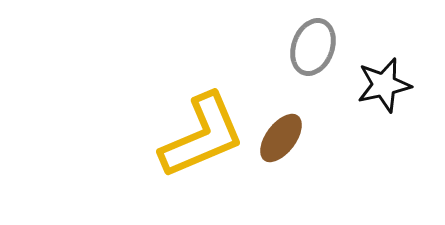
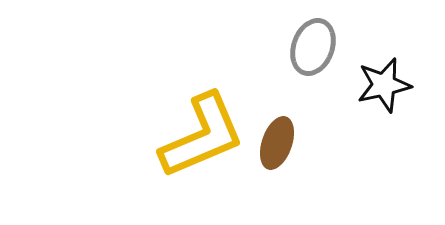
brown ellipse: moved 4 px left, 5 px down; rotated 18 degrees counterclockwise
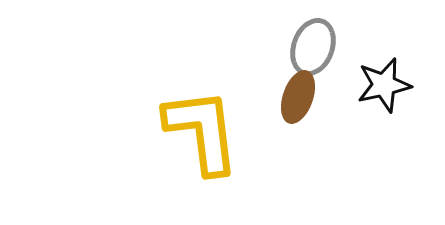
yellow L-shape: moved 5 px up; rotated 74 degrees counterclockwise
brown ellipse: moved 21 px right, 46 px up
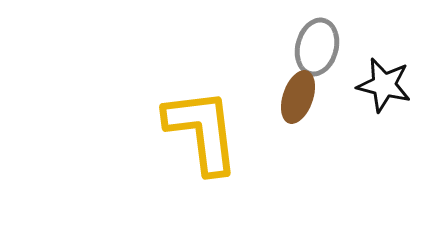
gray ellipse: moved 4 px right; rotated 6 degrees counterclockwise
black star: rotated 26 degrees clockwise
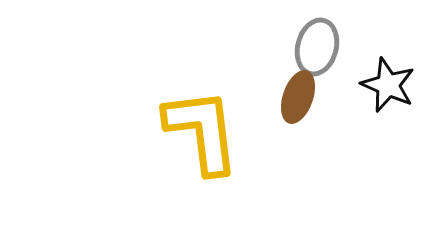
black star: moved 4 px right; rotated 10 degrees clockwise
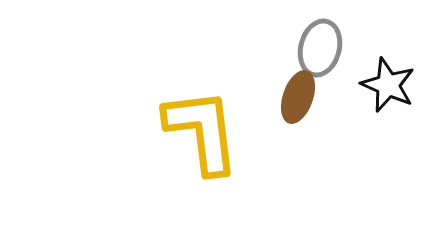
gray ellipse: moved 3 px right, 1 px down
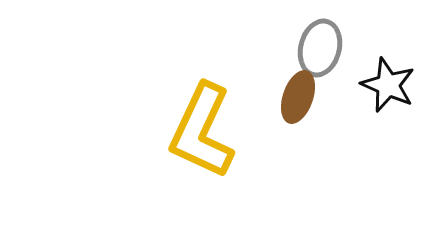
yellow L-shape: rotated 148 degrees counterclockwise
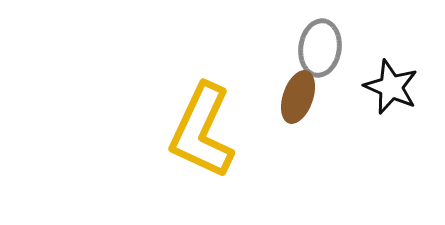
gray ellipse: rotated 6 degrees counterclockwise
black star: moved 3 px right, 2 px down
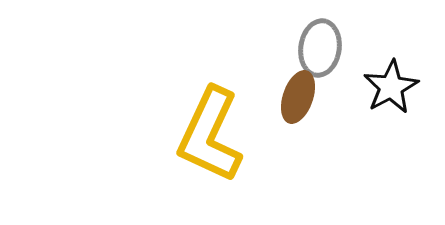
black star: rotated 20 degrees clockwise
yellow L-shape: moved 8 px right, 4 px down
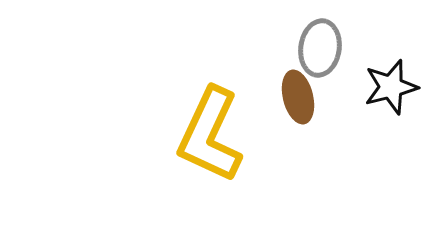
black star: rotated 14 degrees clockwise
brown ellipse: rotated 33 degrees counterclockwise
